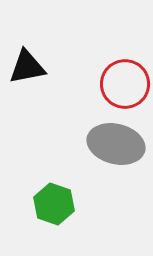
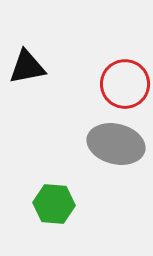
green hexagon: rotated 15 degrees counterclockwise
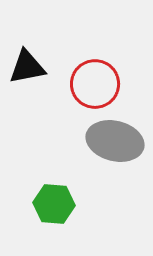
red circle: moved 30 px left
gray ellipse: moved 1 px left, 3 px up
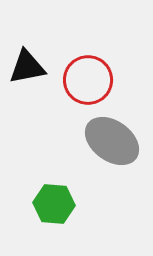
red circle: moved 7 px left, 4 px up
gray ellipse: moved 3 px left; rotated 22 degrees clockwise
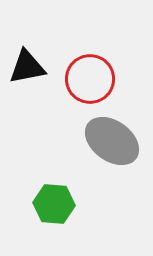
red circle: moved 2 px right, 1 px up
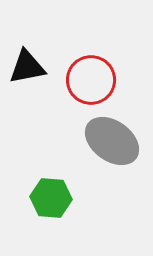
red circle: moved 1 px right, 1 px down
green hexagon: moved 3 px left, 6 px up
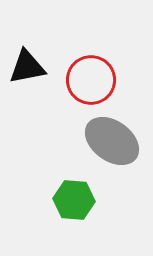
green hexagon: moved 23 px right, 2 px down
